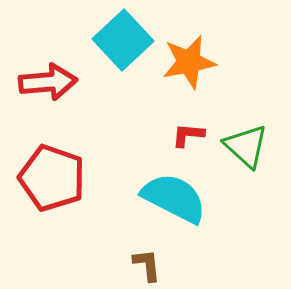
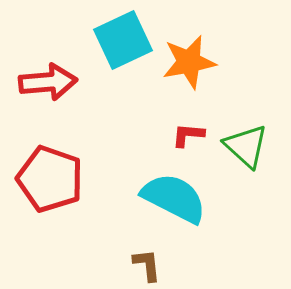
cyan square: rotated 18 degrees clockwise
red pentagon: moved 2 px left, 1 px down
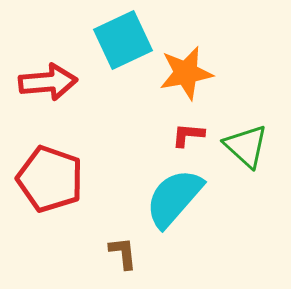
orange star: moved 3 px left, 11 px down
cyan semicircle: rotated 76 degrees counterclockwise
brown L-shape: moved 24 px left, 12 px up
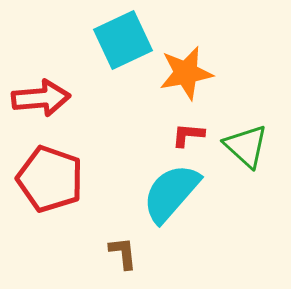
red arrow: moved 7 px left, 16 px down
cyan semicircle: moved 3 px left, 5 px up
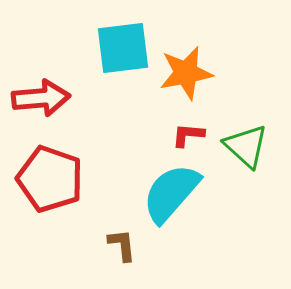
cyan square: moved 8 px down; rotated 18 degrees clockwise
brown L-shape: moved 1 px left, 8 px up
